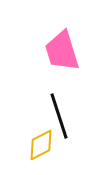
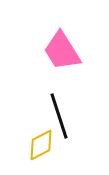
pink trapezoid: rotated 15 degrees counterclockwise
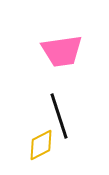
pink trapezoid: rotated 66 degrees counterclockwise
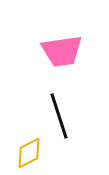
yellow diamond: moved 12 px left, 8 px down
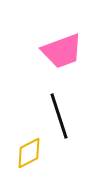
pink trapezoid: rotated 12 degrees counterclockwise
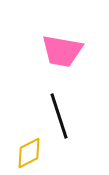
pink trapezoid: rotated 30 degrees clockwise
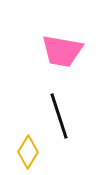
yellow diamond: moved 1 px left, 1 px up; rotated 32 degrees counterclockwise
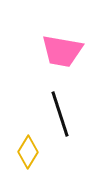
black line: moved 1 px right, 2 px up
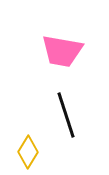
black line: moved 6 px right, 1 px down
